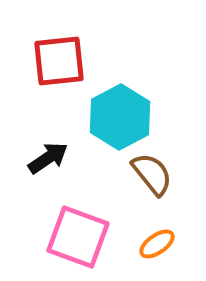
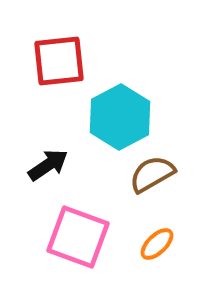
black arrow: moved 7 px down
brown semicircle: rotated 81 degrees counterclockwise
orange ellipse: rotated 9 degrees counterclockwise
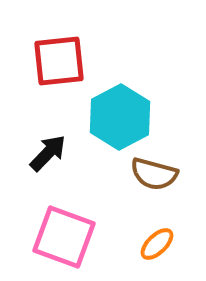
black arrow: moved 12 px up; rotated 12 degrees counterclockwise
brown semicircle: moved 2 px right; rotated 135 degrees counterclockwise
pink square: moved 14 px left
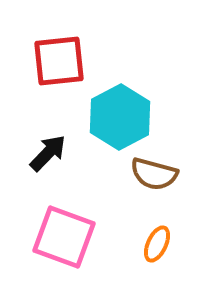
orange ellipse: rotated 21 degrees counterclockwise
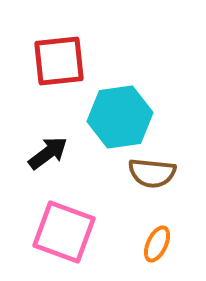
cyan hexagon: rotated 20 degrees clockwise
black arrow: rotated 9 degrees clockwise
brown semicircle: moved 2 px left, 1 px up; rotated 9 degrees counterclockwise
pink square: moved 5 px up
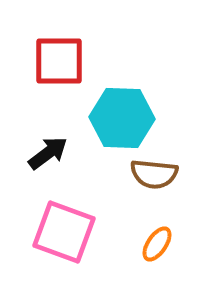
red square: rotated 6 degrees clockwise
cyan hexagon: moved 2 px right, 1 px down; rotated 10 degrees clockwise
brown semicircle: moved 2 px right, 1 px down
orange ellipse: rotated 9 degrees clockwise
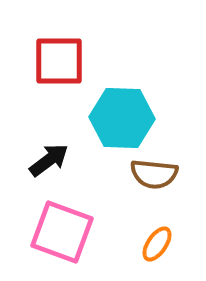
black arrow: moved 1 px right, 7 px down
pink square: moved 2 px left
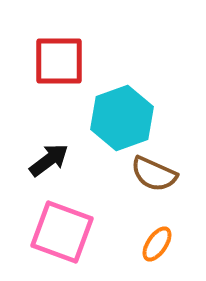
cyan hexagon: rotated 22 degrees counterclockwise
brown semicircle: rotated 18 degrees clockwise
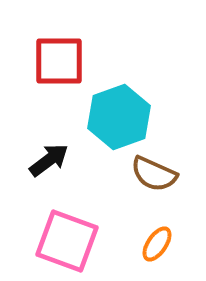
cyan hexagon: moved 3 px left, 1 px up
pink square: moved 5 px right, 9 px down
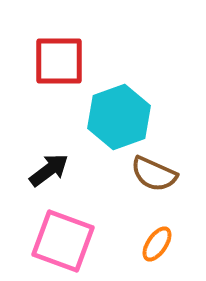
black arrow: moved 10 px down
pink square: moved 4 px left
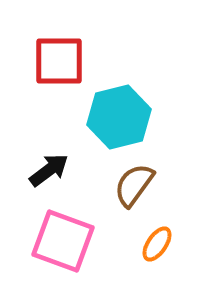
cyan hexagon: rotated 6 degrees clockwise
brown semicircle: moved 20 px left, 11 px down; rotated 102 degrees clockwise
